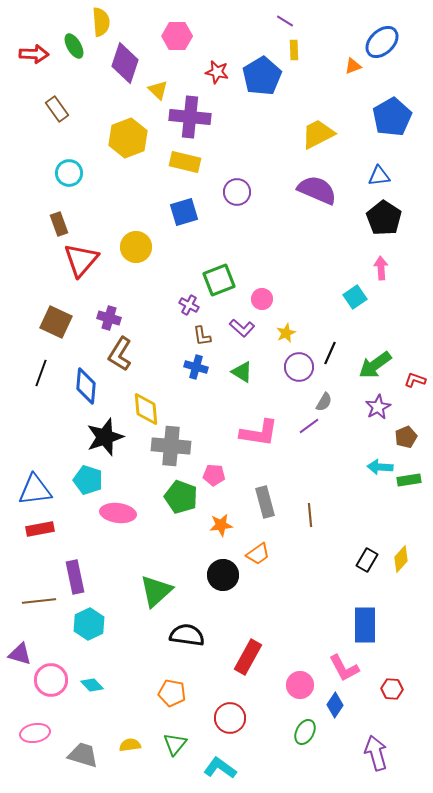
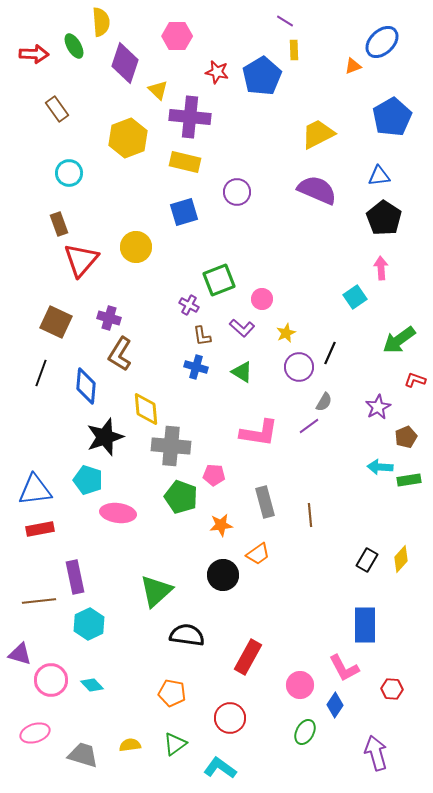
green arrow at (375, 365): moved 24 px right, 25 px up
pink ellipse at (35, 733): rotated 8 degrees counterclockwise
green triangle at (175, 744): rotated 15 degrees clockwise
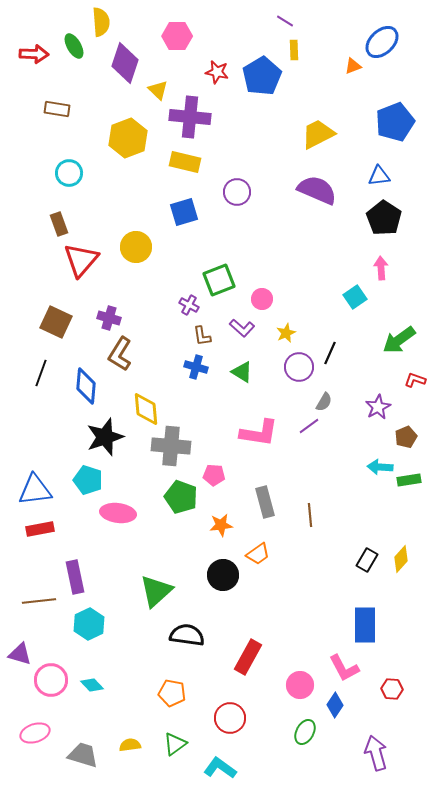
brown rectangle at (57, 109): rotated 45 degrees counterclockwise
blue pentagon at (392, 117): moved 3 px right, 5 px down; rotated 9 degrees clockwise
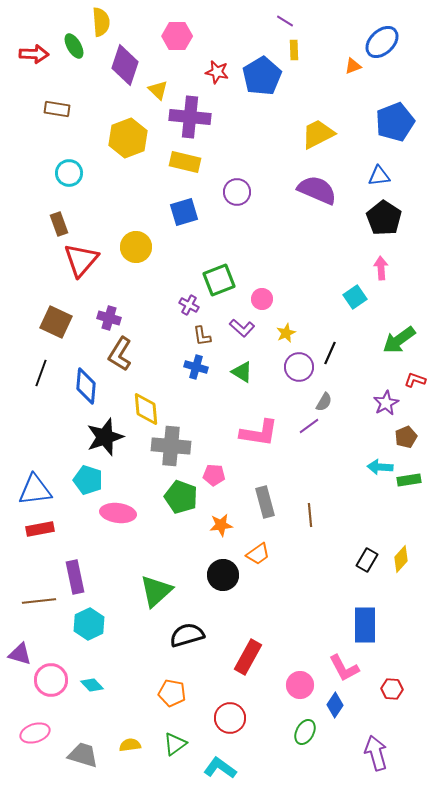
purple diamond at (125, 63): moved 2 px down
purple star at (378, 407): moved 8 px right, 4 px up
black semicircle at (187, 635): rotated 24 degrees counterclockwise
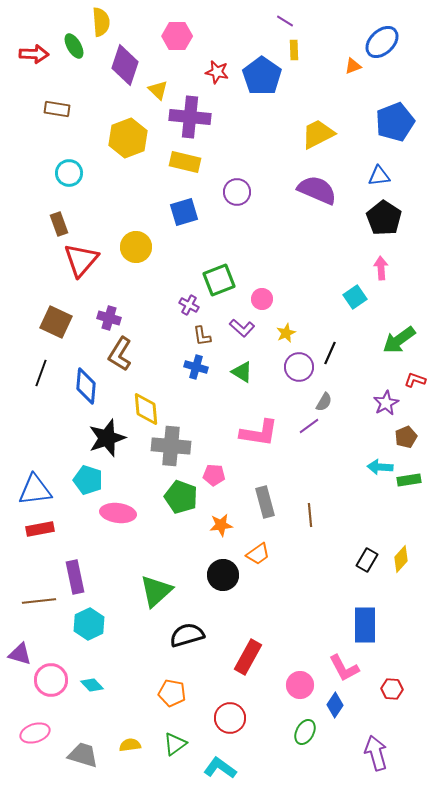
blue pentagon at (262, 76): rotated 6 degrees counterclockwise
black star at (105, 437): moved 2 px right, 1 px down
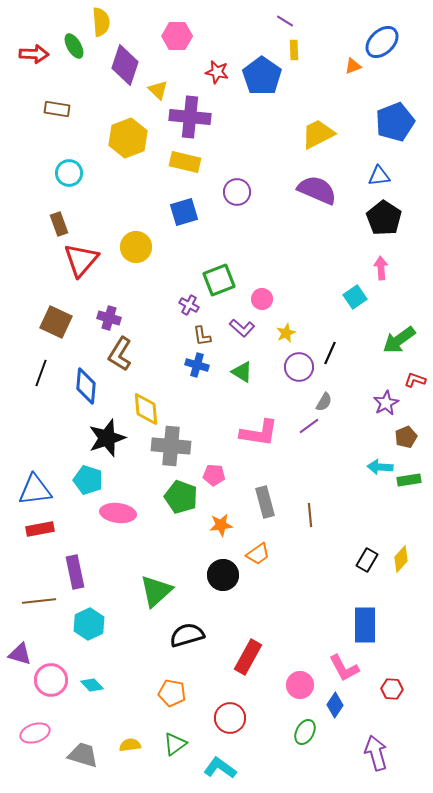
blue cross at (196, 367): moved 1 px right, 2 px up
purple rectangle at (75, 577): moved 5 px up
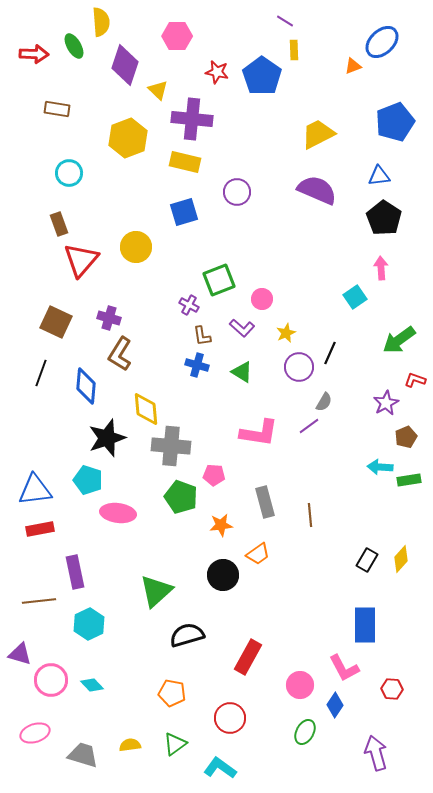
purple cross at (190, 117): moved 2 px right, 2 px down
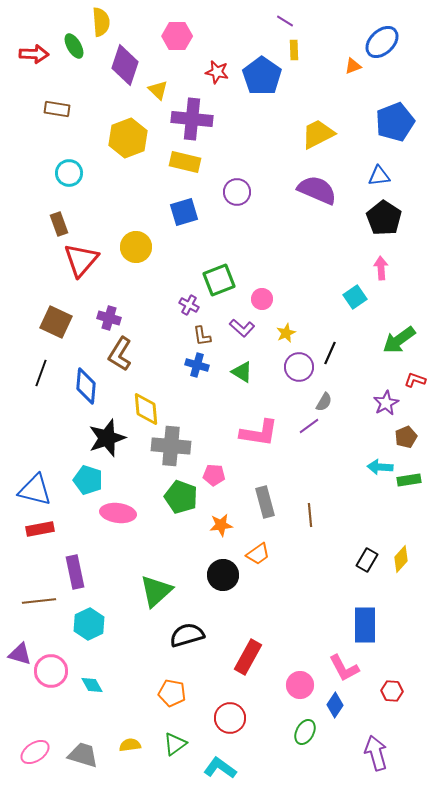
blue triangle at (35, 490): rotated 21 degrees clockwise
pink circle at (51, 680): moved 9 px up
cyan diamond at (92, 685): rotated 15 degrees clockwise
red hexagon at (392, 689): moved 2 px down
pink ellipse at (35, 733): moved 19 px down; rotated 16 degrees counterclockwise
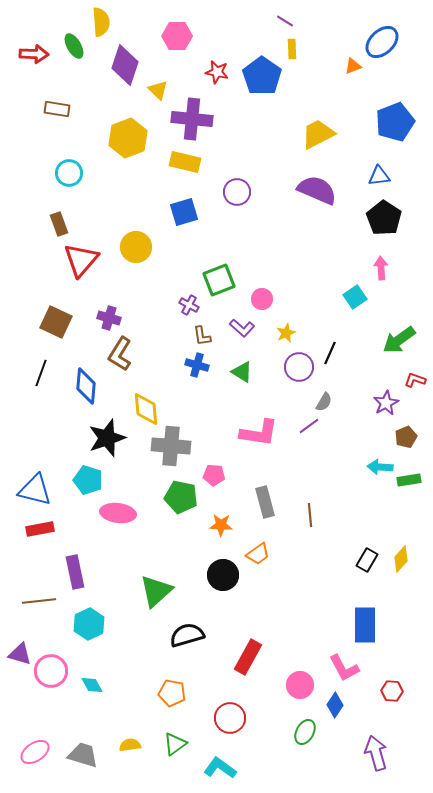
yellow rectangle at (294, 50): moved 2 px left, 1 px up
green pentagon at (181, 497): rotated 8 degrees counterclockwise
orange star at (221, 525): rotated 10 degrees clockwise
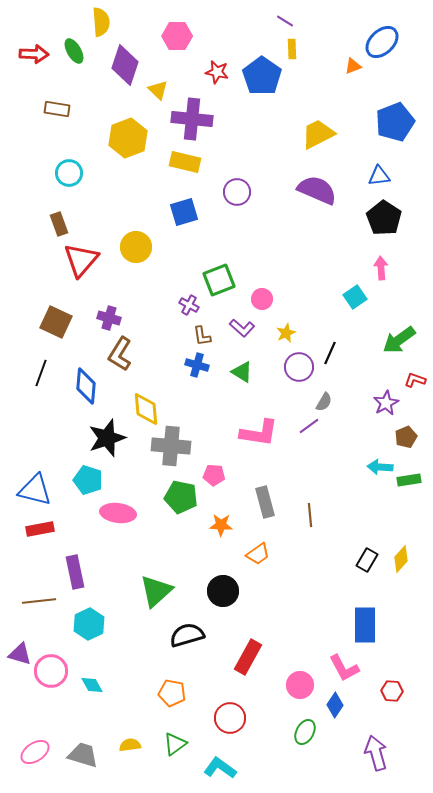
green ellipse at (74, 46): moved 5 px down
black circle at (223, 575): moved 16 px down
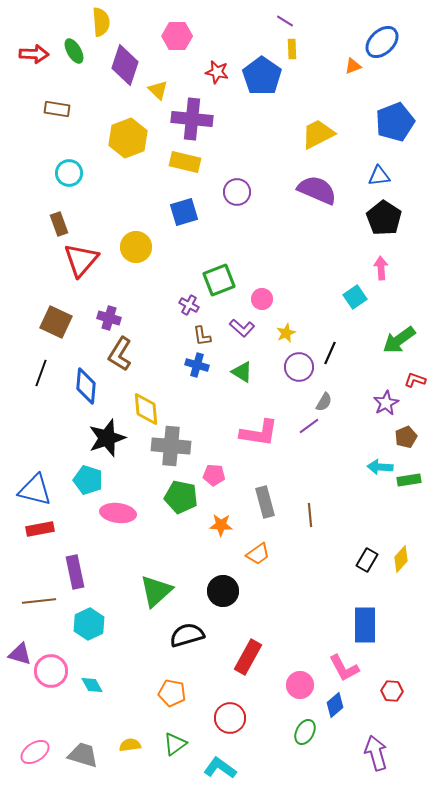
blue diamond at (335, 705): rotated 15 degrees clockwise
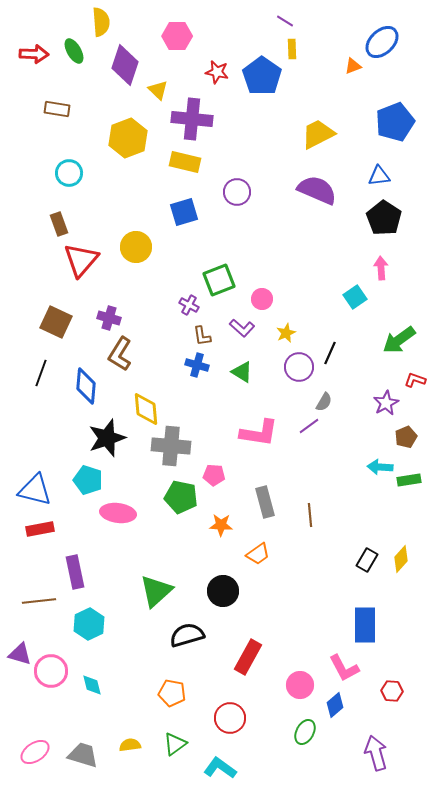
cyan diamond at (92, 685): rotated 15 degrees clockwise
